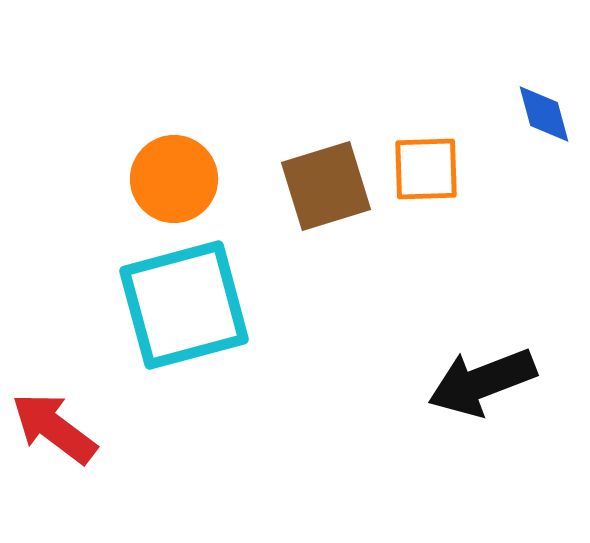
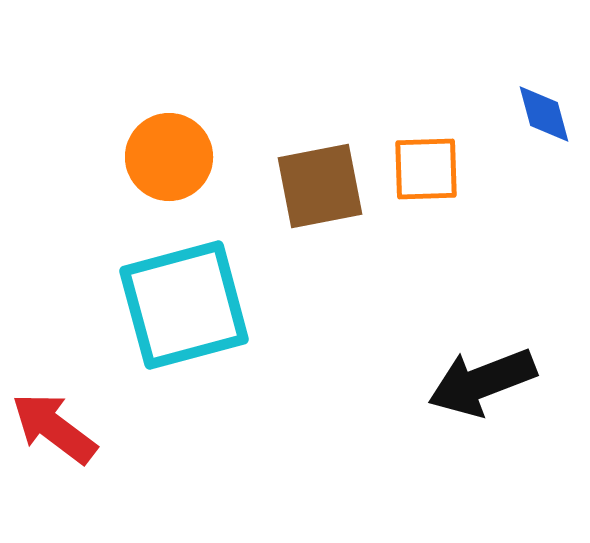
orange circle: moved 5 px left, 22 px up
brown square: moved 6 px left; rotated 6 degrees clockwise
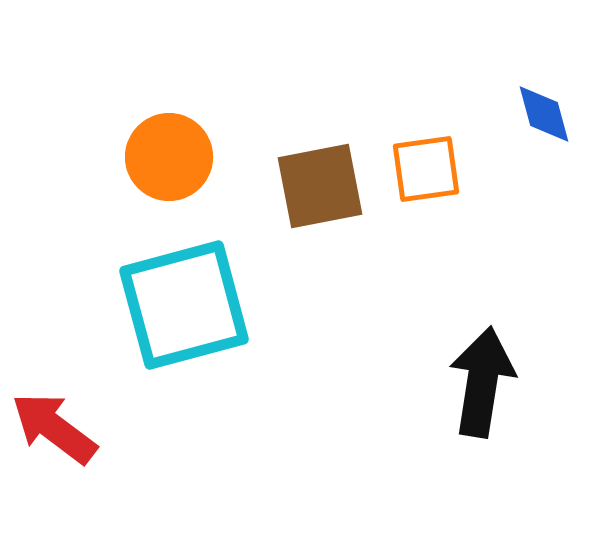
orange square: rotated 6 degrees counterclockwise
black arrow: rotated 120 degrees clockwise
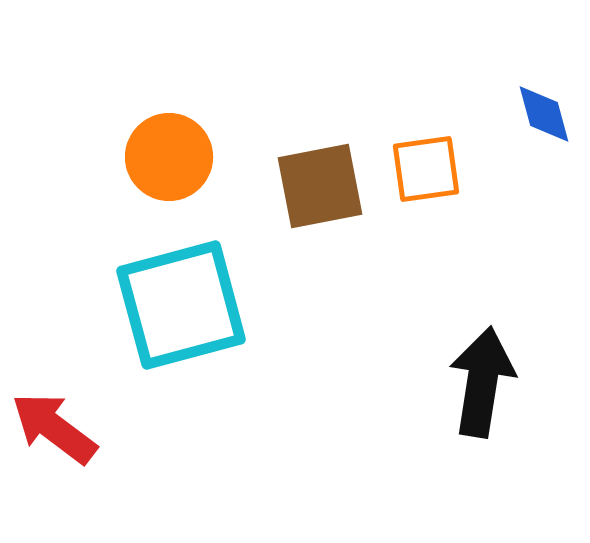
cyan square: moved 3 px left
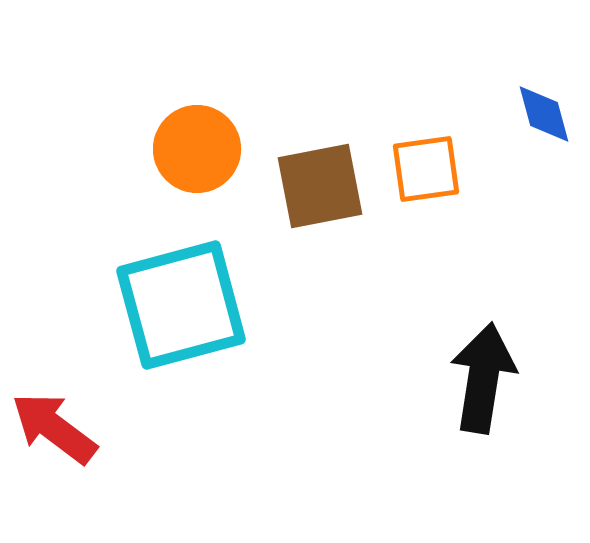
orange circle: moved 28 px right, 8 px up
black arrow: moved 1 px right, 4 px up
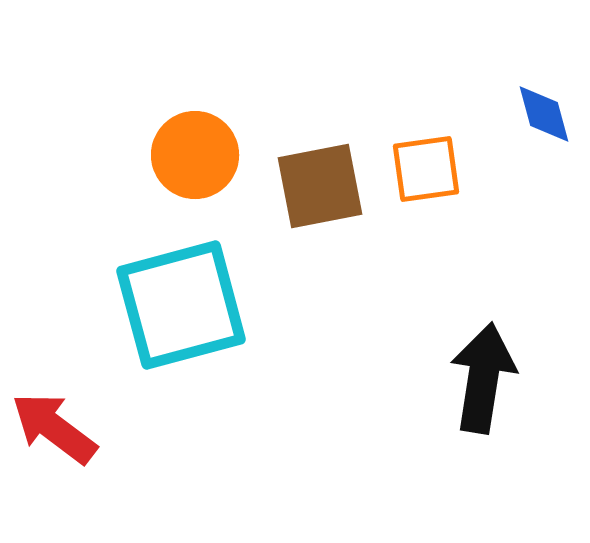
orange circle: moved 2 px left, 6 px down
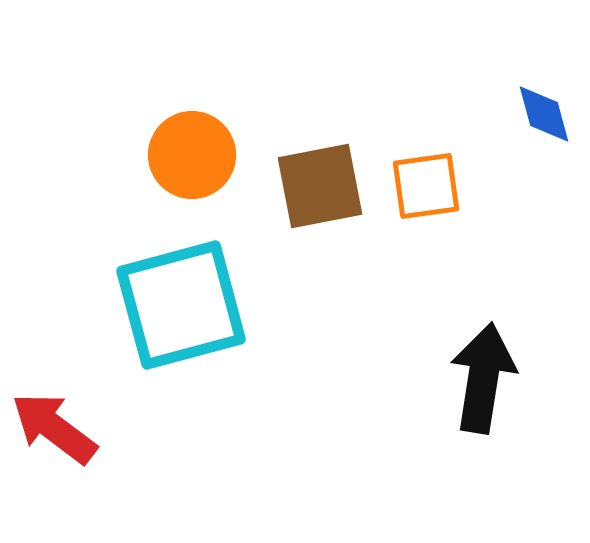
orange circle: moved 3 px left
orange square: moved 17 px down
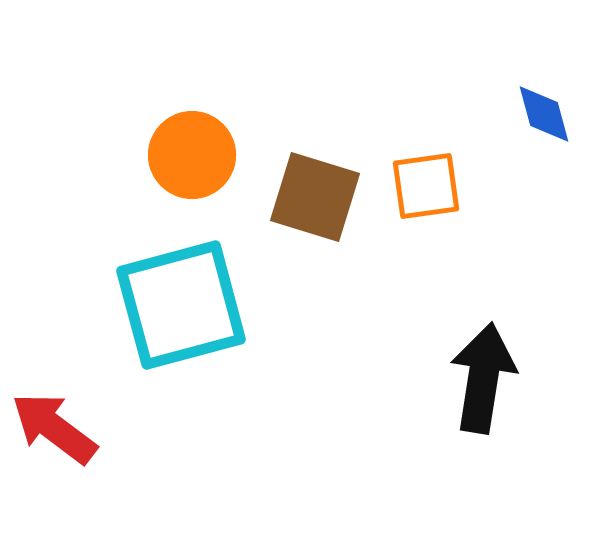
brown square: moved 5 px left, 11 px down; rotated 28 degrees clockwise
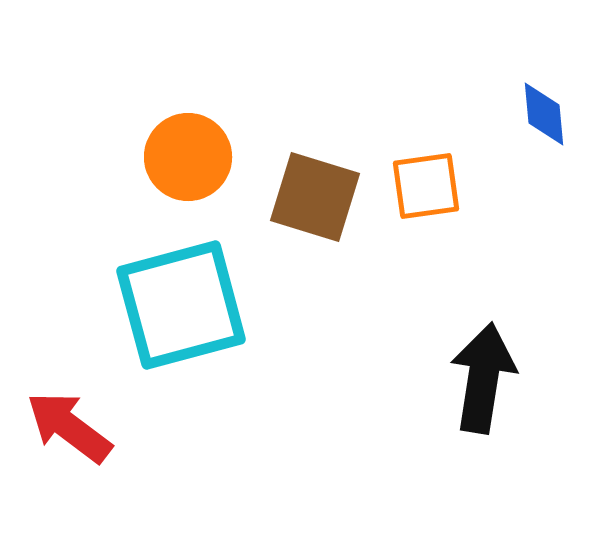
blue diamond: rotated 10 degrees clockwise
orange circle: moved 4 px left, 2 px down
red arrow: moved 15 px right, 1 px up
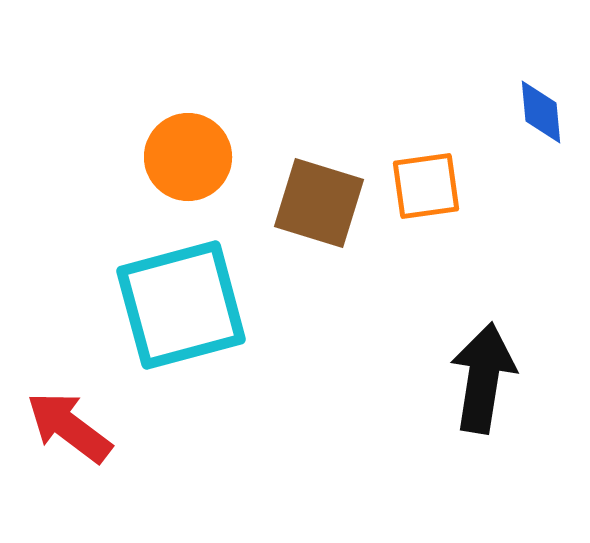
blue diamond: moved 3 px left, 2 px up
brown square: moved 4 px right, 6 px down
